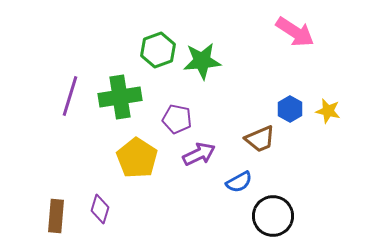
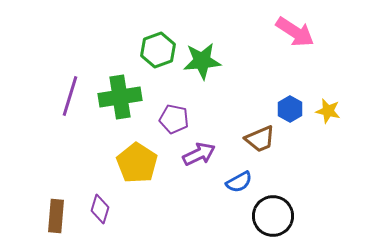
purple pentagon: moved 3 px left
yellow pentagon: moved 5 px down
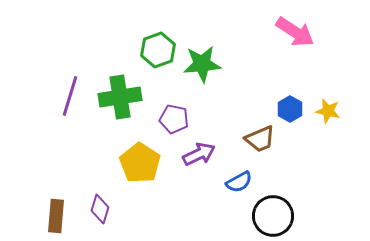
green star: moved 3 px down
yellow pentagon: moved 3 px right
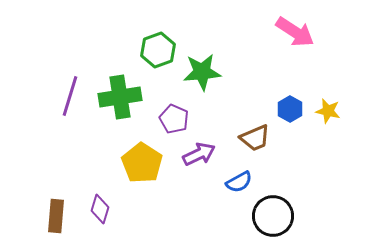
green star: moved 8 px down
purple pentagon: rotated 12 degrees clockwise
brown trapezoid: moved 5 px left, 1 px up
yellow pentagon: moved 2 px right
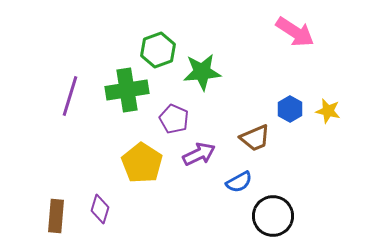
green cross: moved 7 px right, 7 px up
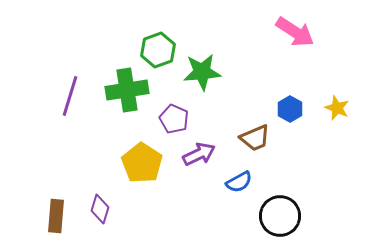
yellow star: moved 9 px right, 3 px up; rotated 10 degrees clockwise
black circle: moved 7 px right
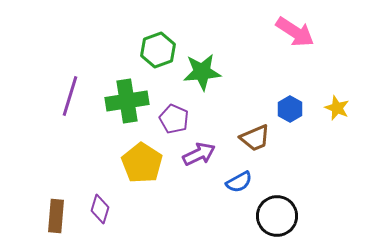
green cross: moved 11 px down
black circle: moved 3 px left
